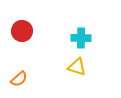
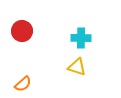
orange semicircle: moved 4 px right, 5 px down
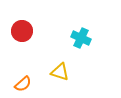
cyan cross: rotated 24 degrees clockwise
yellow triangle: moved 17 px left, 5 px down
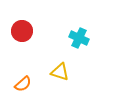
cyan cross: moved 2 px left
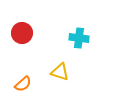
red circle: moved 2 px down
cyan cross: rotated 18 degrees counterclockwise
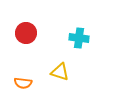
red circle: moved 4 px right
orange semicircle: moved 1 px up; rotated 48 degrees clockwise
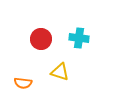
red circle: moved 15 px right, 6 px down
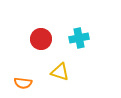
cyan cross: rotated 18 degrees counterclockwise
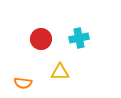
yellow triangle: rotated 18 degrees counterclockwise
